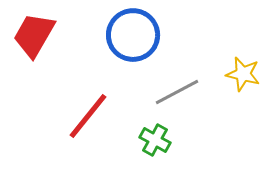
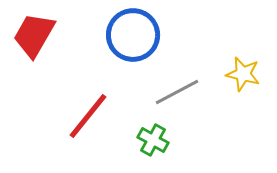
green cross: moved 2 px left
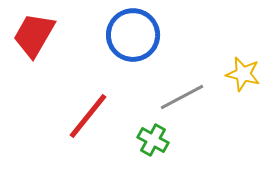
gray line: moved 5 px right, 5 px down
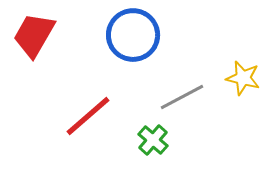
yellow star: moved 4 px down
red line: rotated 10 degrees clockwise
green cross: rotated 12 degrees clockwise
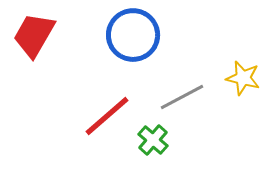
red line: moved 19 px right
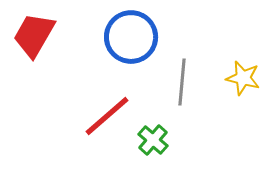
blue circle: moved 2 px left, 2 px down
gray line: moved 15 px up; rotated 57 degrees counterclockwise
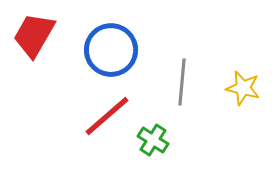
blue circle: moved 20 px left, 13 px down
yellow star: moved 10 px down
green cross: rotated 8 degrees counterclockwise
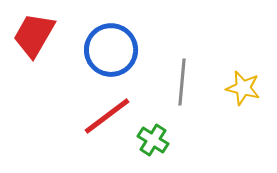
red line: rotated 4 degrees clockwise
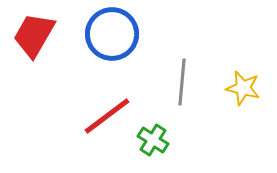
blue circle: moved 1 px right, 16 px up
